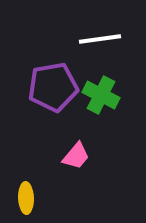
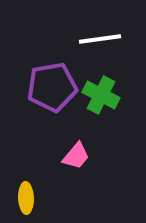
purple pentagon: moved 1 px left
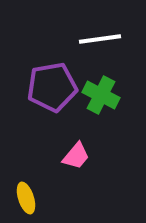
yellow ellipse: rotated 16 degrees counterclockwise
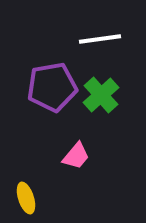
green cross: rotated 21 degrees clockwise
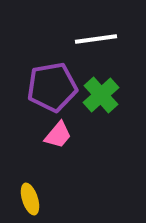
white line: moved 4 px left
pink trapezoid: moved 18 px left, 21 px up
yellow ellipse: moved 4 px right, 1 px down
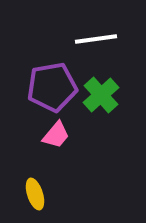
pink trapezoid: moved 2 px left
yellow ellipse: moved 5 px right, 5 px up
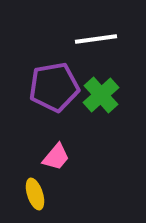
purple pentagon: moved 2 px right
pink trapezoid: moved 22 px down
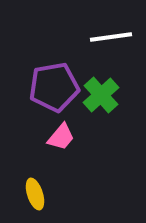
white line: moved 15 px right, 2 px up
pink trapezoid: moved 5 px right, 20 px up
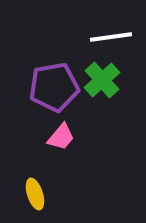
green cross: moved 1 px right, 15 px up
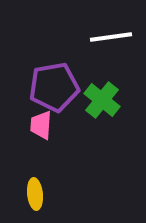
green cross: moved 20 px down; rotated 9 degrees counterclockwise
pink trapezoid: moved 20 px left, 12 px up; rotated 144 degrees clockwise
yellow ellipse: rotated 12 degrees clockwise
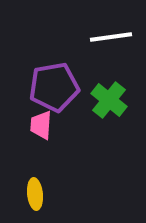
green cross: moved 7 px right
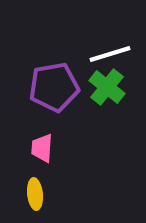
white line: moved 1 px left, 17 px down; rotated 9 degrees counterclockwise
green cross: moved 2 px left, 13 px up
pink trapezoid: moved 1 px right, 23 px down
